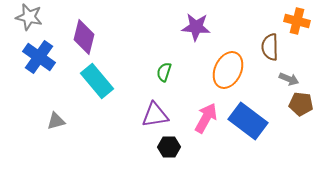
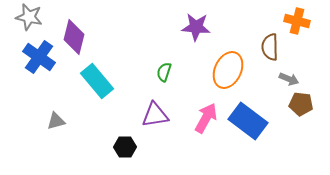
purple diamond: moved 10 px left
black hexagon: moved 44 px left
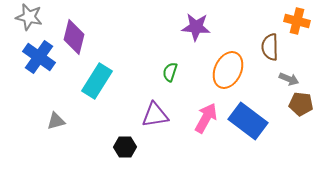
green semicircle: moved 6 px right
cyan rectangle: rotated 72 degrees clockwise
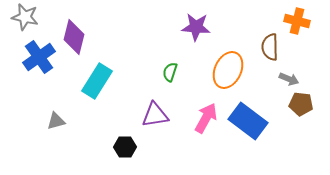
gray star: moved 4 px left
blue cross: rotated 20 degrees clockwise
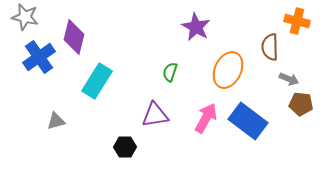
purple star: rotated 24 degrees clockwise
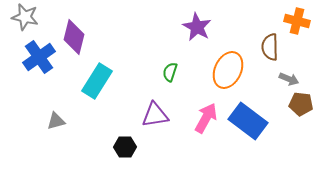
purple star: moved 1 px right
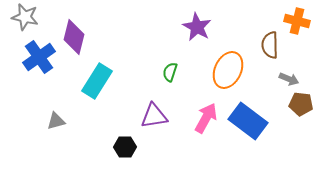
brown semicircle: moved 2 px up
purple triangle: moved 1 px left, 1 px down
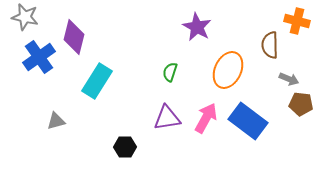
purple triangle: moved 13 px right, 2 px down
